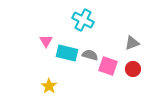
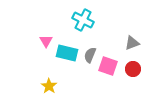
gray semicircle: rotated 84 degrees counterclockwise
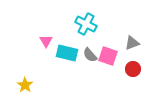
cyan cross: moved 3 px right, 4 px down
gray semicircle: rotated 63 degrees counterclockwise
pink square: moved 10 px up
yellow star: moved 24 px left, 1 px up
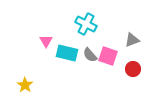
gray triangle: moved 3 px up
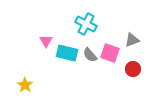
pink square: moved 2 px right, 3 px up
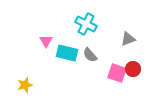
gray triangle: moved 4 px left, 1 px up
pink square: moved 7 px right, 20 px down
yellow star: rotated 21 degrees clockwise
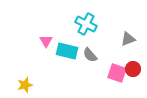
cyan rectangle: moved 2 px up
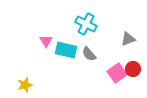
cyan rectangle: moved 1 px left, 1 px up
gray semicircle: moved 1 px left, 1 px up
pink square: rotated 36 degrees clockwise
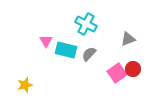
gray semicircle: rotated 84 degrees clockwise
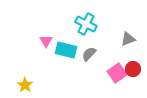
yellow star: rotated 21 degrees counterclockwise
